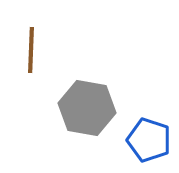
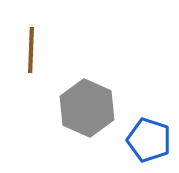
gray hexagon: rotated 14 degrees clockwise
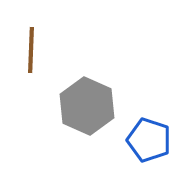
gray hexagon: moved 2 px up
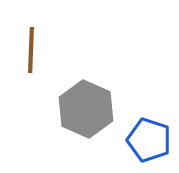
gray hexagon: moved 1 px left, 3 px down
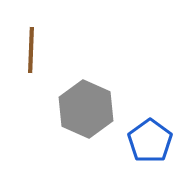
blue pentagon: moved 1 px right, 1 px down; rotated 18 degrees clockwise
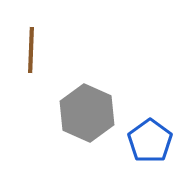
gray hexagon: moved 1 px right, 4 px down
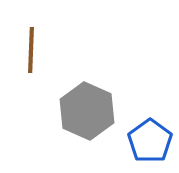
gray hexagon: moved 2 px up
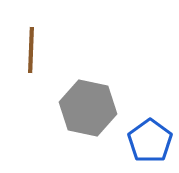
gray hexagon: moved 1 px right, 3 px up; rotated 12 degrees counterclockwise
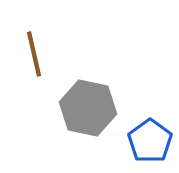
brown line: moved 3 px right, 4 px down; rotated 15 degrees counterclockwise
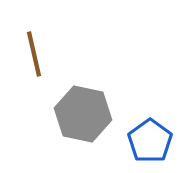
gray hexagon: moved 5 px left, 6 px down
